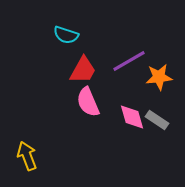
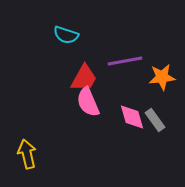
purple line: moved 4 px left; rotated 20 degrees clockwise
red trapezoid: moved 1 px right, 8 px down
orange star: moved 3 px right
gray rectangle: moved 2 px left; rotated 20 degrees clockwise
yellow arrow: moved 2 px up; rotated 8 degrees clockwise
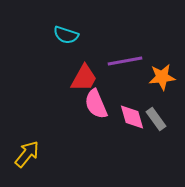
pink semicircle: moved 8 px right, 2 px down
gray rectangle: moved 1 px right, 1 px up
yellow arrow: rotated 52 degrees clockwise
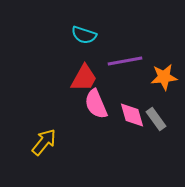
cyan semicircle: moved 18 px right
orange star: moved 2 px right
pink diamond: moved 2 px up
yellow arrow: moved 17 px right, 12 px up
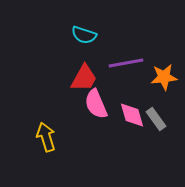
purple line: moved 1 px right, 2 px down
yellow arrow: moved 2 px right, 5 px up; rotated 56 degrees counterclockwise
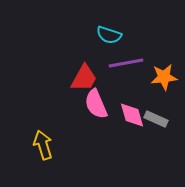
cyan semicircle: moved 25 px right
gray rectangle: rotated 30 degrees counterclockwise
yellow arrow: moved 3 px left, 8 px down
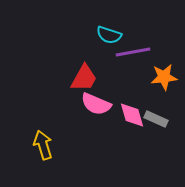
purple line: moved 7 px right, 11 px up
pink semicircle: rotated 44 degrees counterclockwise
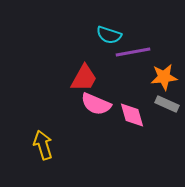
gray rectangle: moved 11 px right, 15 px up
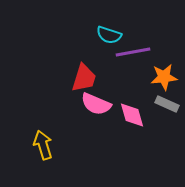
red trapezoid: rotated 12 degrees counterclockwise
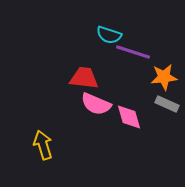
purple line: rotated 28 degrees clockwise
red trapezoid: rotated 100 degrees counterclockwise
pink diamond: moved 3 px left, 2 px down
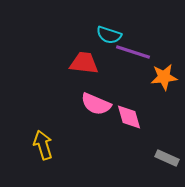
red trapezoid: moved 15 px up
gray rectangle: moved 54 px down
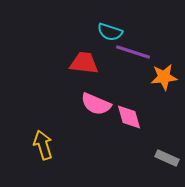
cyan semicircle: moved 1 px right, 3 px up
